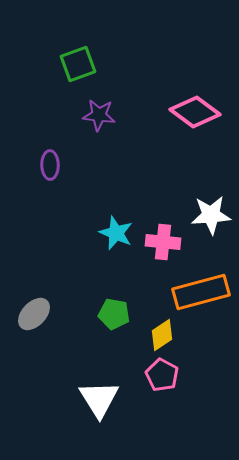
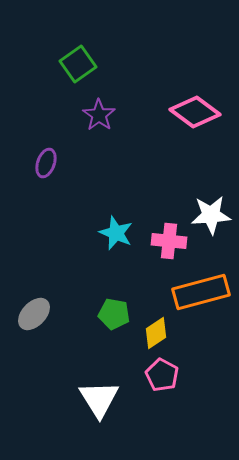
green square: rotated 15 degrees counterclockwise
purple star: rotated 28 degrees clockwise
purple ellipse: moved 4 px left, 2 px up; rotated 20 degrees clockwise
pink cross: moved 6 px right, 1 px up
yellow diamond: moved 6 px left, 2 px up
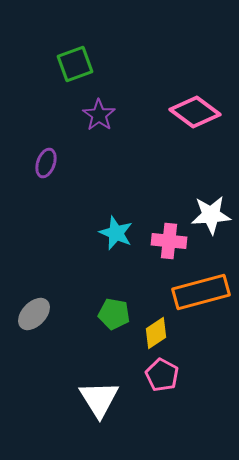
green square: moved 3 px left; rotated 15 degrees clockwise
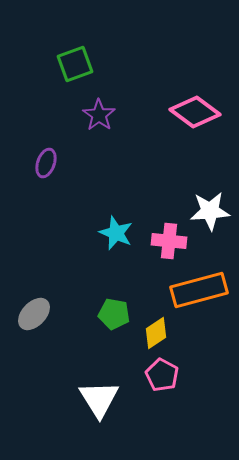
white star: moved 1 px left, 4 px up
orange rectangle: moved 2 px left, 2 px up
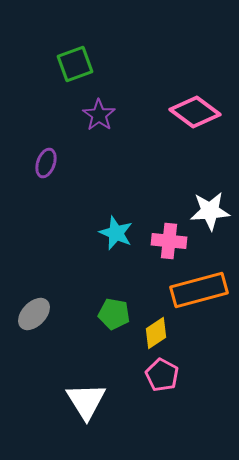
white triangle: moved 13 px left, 2 px down
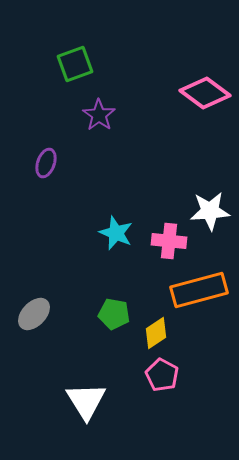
pink diamond: moved 10 px right, 19 px up
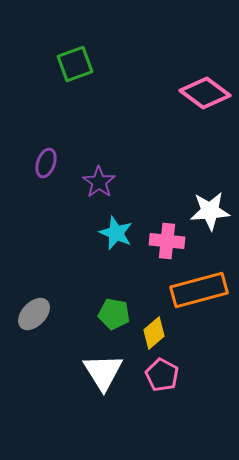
purple star: moved 67 px down
pink cross: moved 2 px left
yellow diamond: moved 2 px left; rotated 8 degrees counterclockwise
white triangle: moved 17 px right, 29 px up
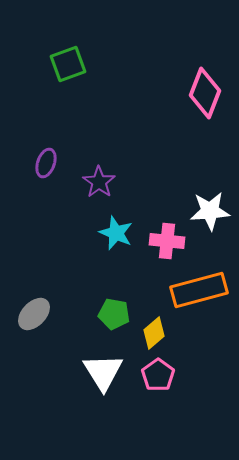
green square: moved 7 px left
pink diamond: rotated 75 degrees clockwise
pink pentagon: moved 4 px left; rotated 8 degrees clockwise
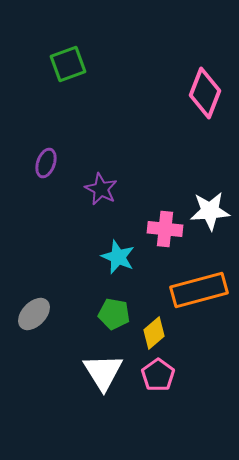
purple star: moved 2 px right, 7 px down; rotated 8 degrees counterclockwise
cyan star: moved 2 px right, 24 px down
pink cross: moved 2 px left, 12 px up
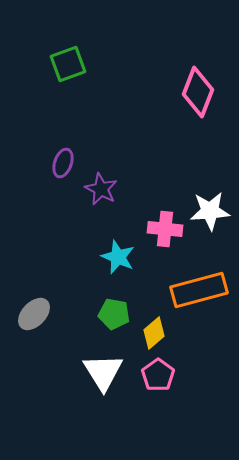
pink diamond: moved 7 px left, 1 px up
purple ellipse: moved 17 px right
